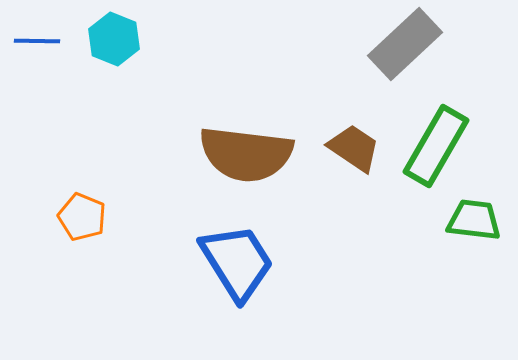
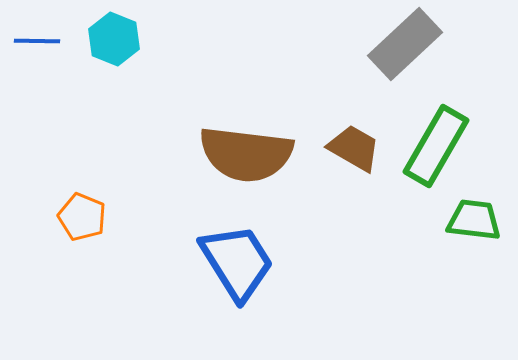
brown trapezoid: rotated 4 degrees counterclockwise
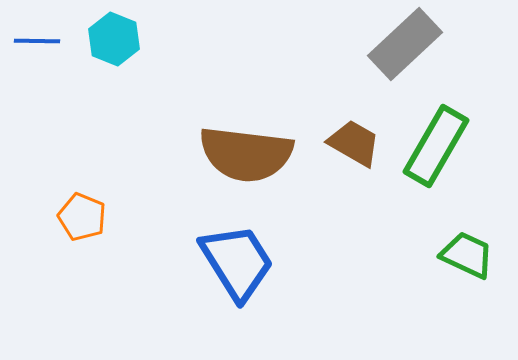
brown trapezoid: moved 5 px up
green trapezoid: moved 7 px left, 35 px down; rotated 18 degrees clockwise
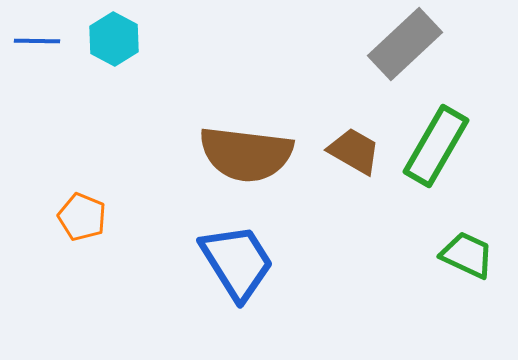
cyan hexagon: rotated 6 degrees clockwise
brown trapezoid: moved 8 px down
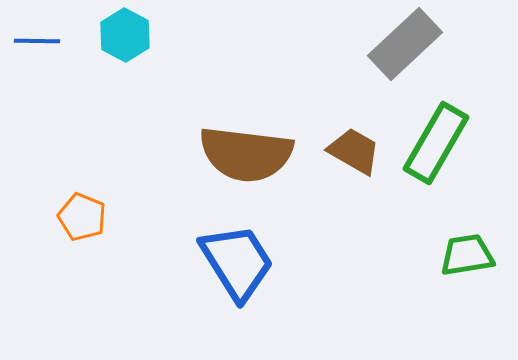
cyan hexagon: moved 11 px right, 4 px up
green rectangle: moved 3 px up
green trapezoid: rotated 34 degrees counterclockwise
